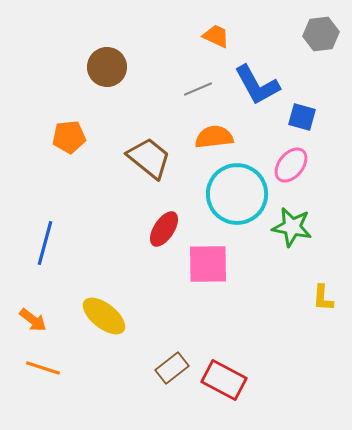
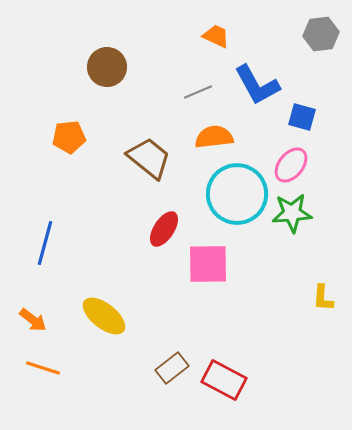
gray line: moved 3 px down
green star: moved 14 px up; rotated 15 degrees counterclockwise
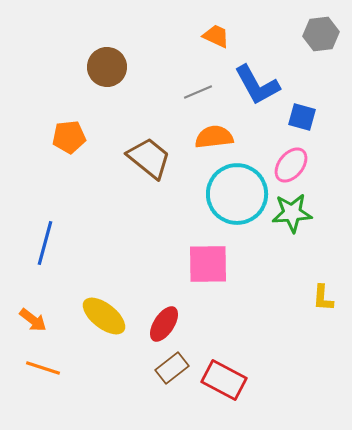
red ellipse: moved 95 px down
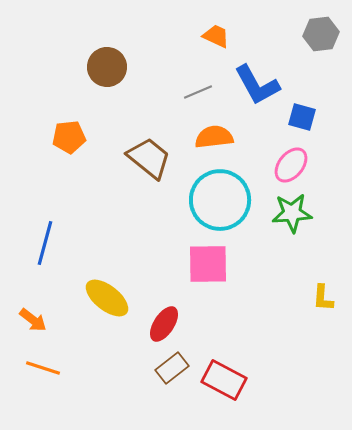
cyan circle: moved 17 px left, 6 px down
yellow ellipse: moved 3 px right, 18 px up
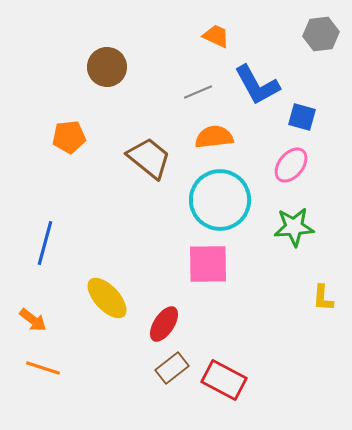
green star: moved 2 px right, 14 px down
yellow ellipse: rotated 9 degrees clockwise
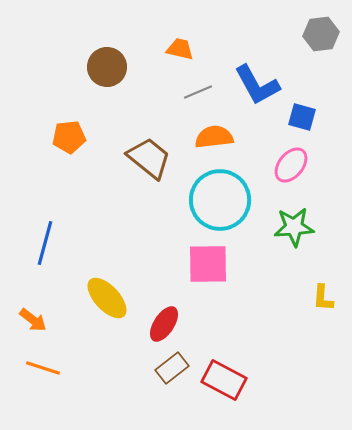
orange trapezoid: moved 36 px left, 13 px down; rotated 12 degrees counterclockwise
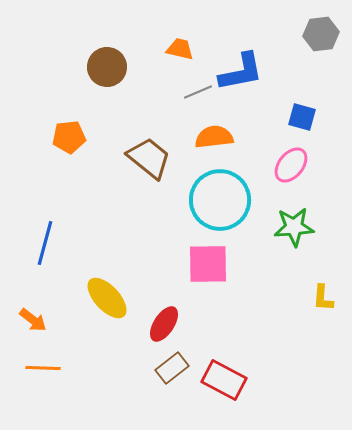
blue L-shape: moved 16 px left, 13 px up; rotated 72 degrees counterclockwise
orange line: rotated 16 degrees counterclockwise
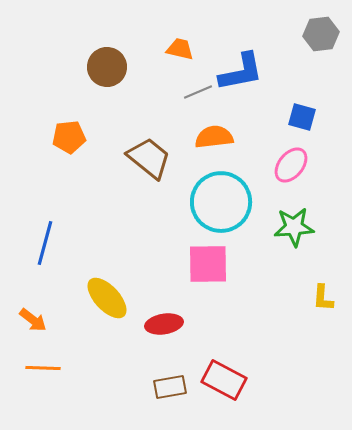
cyan circle: moved 1 px right, 2 px down
red ellipse: rotated 48 degrees clockwise
brown rectangle: moved 2 px left, 19 px down; rotated 28 degrees clockwise
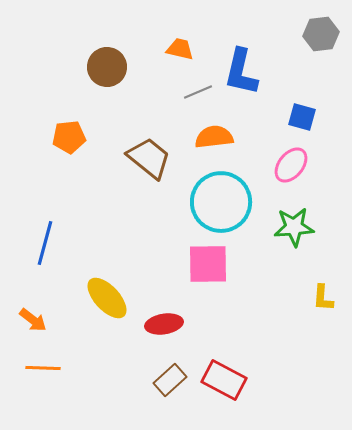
blue L-shape: rotated 114 degrees clockwise
brown rectangle: moved 7 px up; rotated 32 degrees counterclockwise
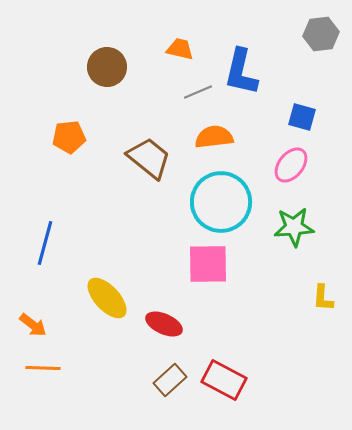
orange arrow: moved 5 px down
red ellipse: rotated 33 degrees clockwise
